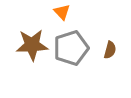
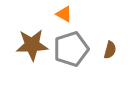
orange triangle: moved 2 px right, 2 px down; rotated 18 degrees counterclockwise
gray pentagon: moved 1 px down
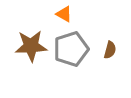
brown star: moved 1 px left, 1 px down
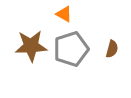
brown semicircle: moved 2 px right, 1 px up
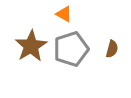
brown star: rotated 28 degrees counterclockwise
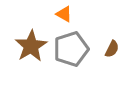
brown semicircle: rotated 12 degrees clockwise
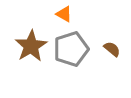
brown semicircle: rotated 78 degrees counterclockwise
